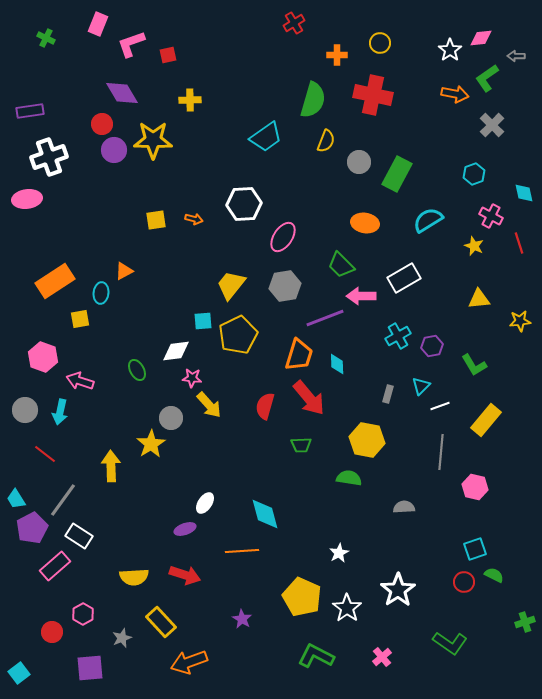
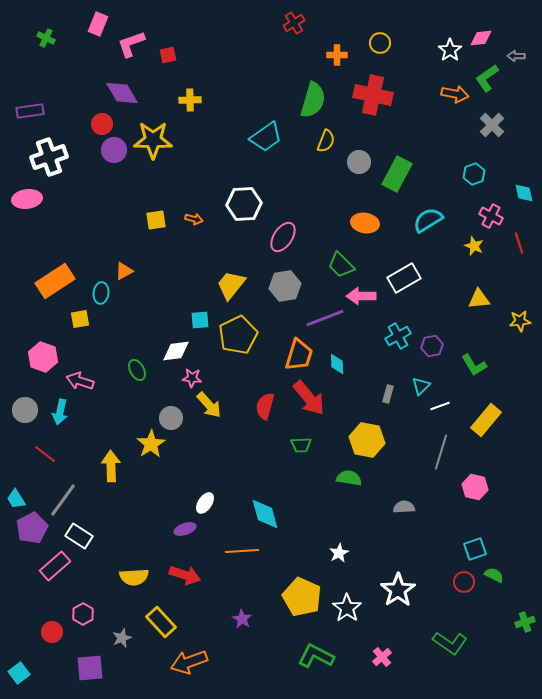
cyan square at (203, 321): moved 3 px left, 1 px up
gray line at (441, 452): rotated 12 degrees clockwise
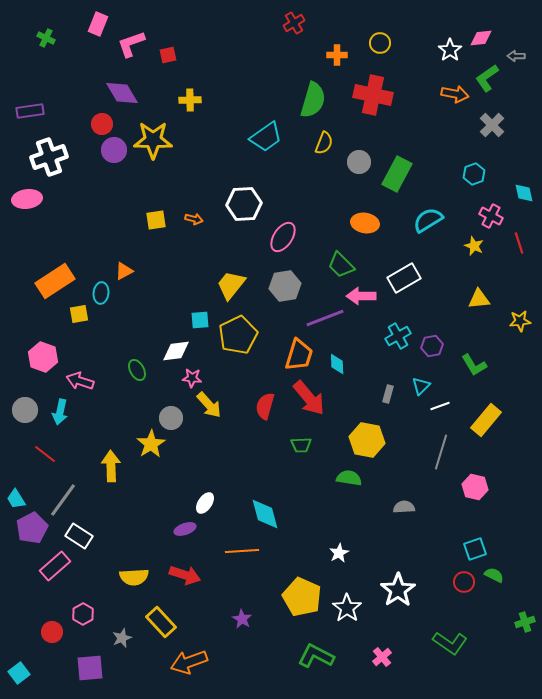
yellow semicircle at (326, 141): moved 2 px left, 2 px down
yellow square at (80, 319): moved 1 px left, 5 px up
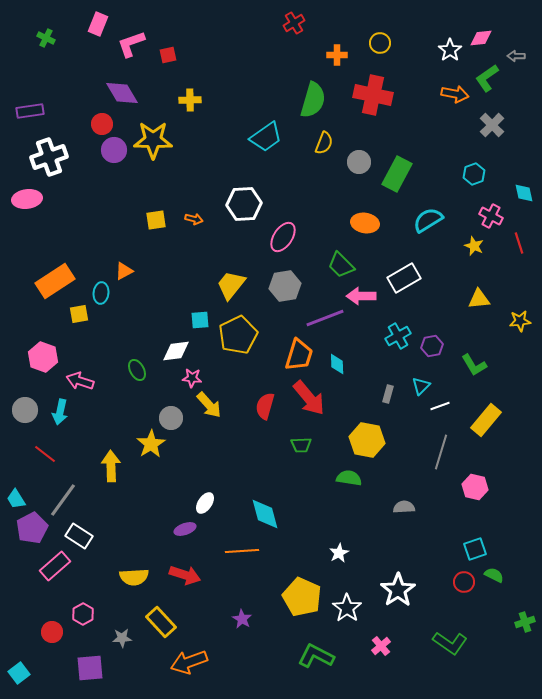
gray star at (122, 638): rotated 18 degrees clockwise
pink cross at (382, 657): moved 1 px left, 11 px up
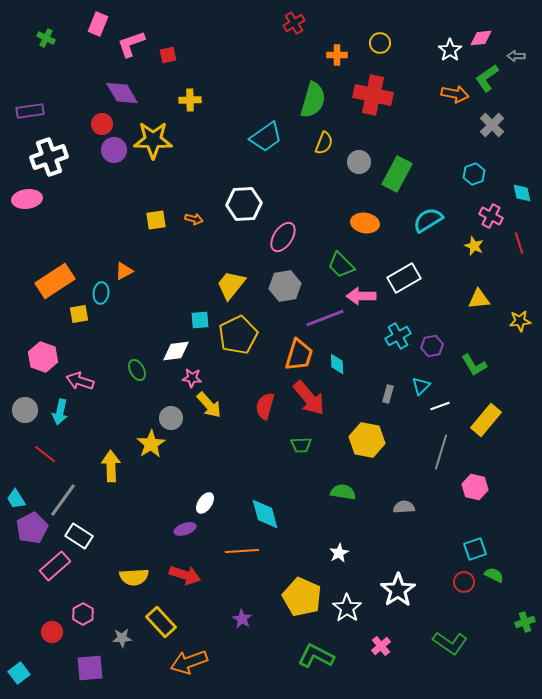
cyan diamond at (524, 193): moved 2 px left
green semicircle at (349, 478): moved 6 px left, 14 px down
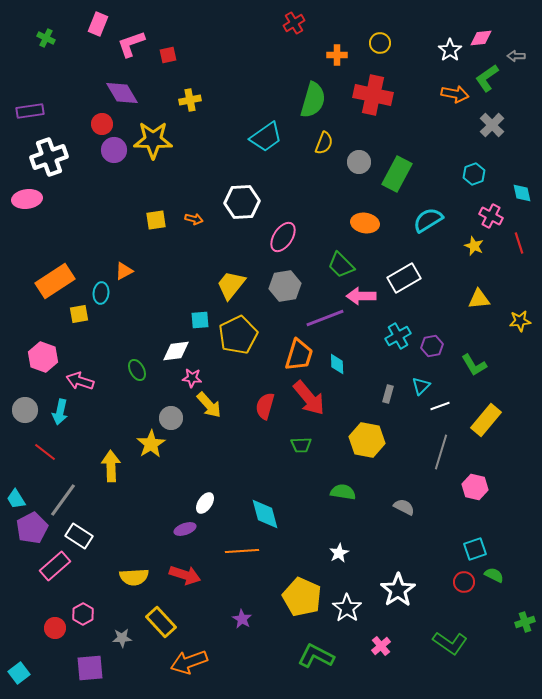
yellow cross at (190, 100): rotated 10 degrees counterclockwise
white hexagon at (244, 204): moved 2 px left, 2 px up
red line at (45, 454): moved 2 px up
gray semicircle at (404, 507): rotated 30 degrees clockwise
red circle at (52, 632): moved 3 px right, 4 px up
